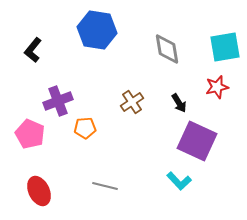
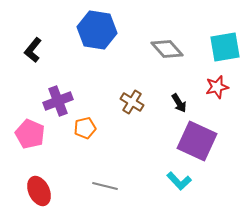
gray diamond: rotated 32 degrees counterclockwise
brown cross: rotated 25 degrees counterclockwise
orange pentagon: rotated 10 degrees counterclockwise
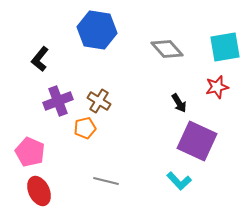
black L-shape: moved 7 px right, 9 px down
brown cross: moved 33 px left, 1 px up
pink pentagon: moved 18 px down
gray line: moved 1 px right, 5 px up
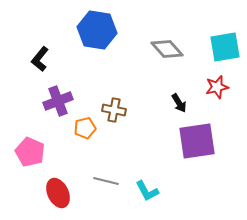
brown cross: moved 15 px right, 9 px down; rotated 20 degrees counterclockwise
purple square: rotated 33 degrees counterclockwise
cyan L-shape: moved 32 px left, 10 px down; rotated 15 degrees clockwise
red ellipse: moved 19 px right, 2 px down
